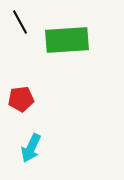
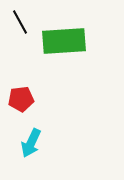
green rectangle: moved 3 px left, 1 px down
cyan arrow: moved 5 px up
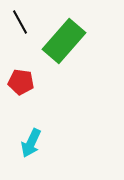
green rectangle: rotated 45 degrees counterclockwise
red pentagon: moved 17 px up; rotated 15 degrees clockwise
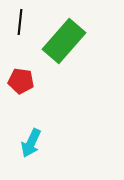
black line: rotated 35 degrees clockwise
red pentagon: moved 1 px up
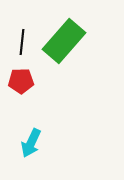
black line: moved 2 px right, 20 px down
red pentagon: rotated 10 degrees counterclockwise
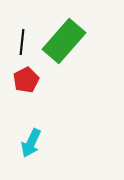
red pentagon: moved 5 px right, 1 px up; rotated 25 degrees counterclockwise
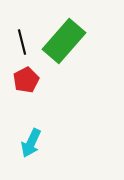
black line: rotated 20 degrees counterclockwise
